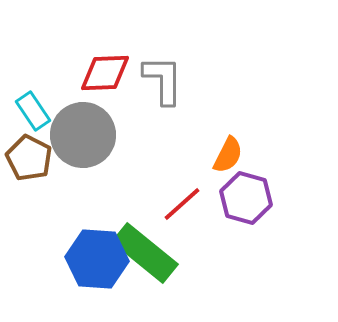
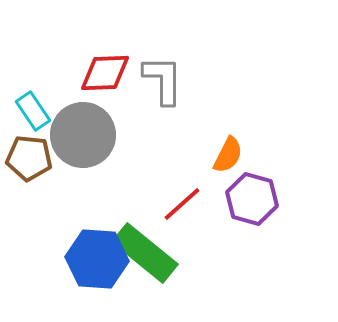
brown pentagon: rotated 21 degrees counterclockwise
purple hexagon: moved 6 px right, 1 px down
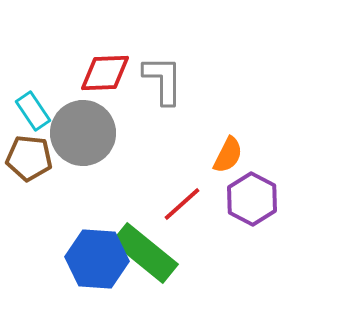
gray circle: moved 2 px up
purple hexagon: rotated 12 degrees clockwise
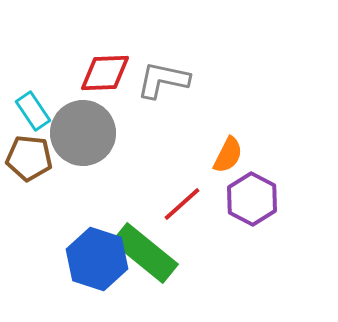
gray L-shape: rotated 78 degrees counterclockwise
blue hexagon: rotated 14 degrees clockwise
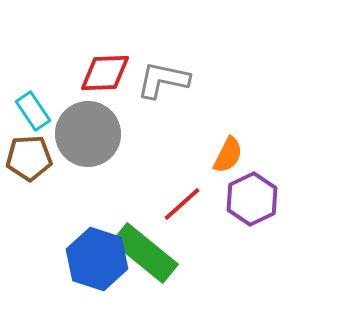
gray circle: moved 5 px right, 1 px down
brown pentagon: rotated 9 degrees counterclockwise
purple hexagon: rotated 6 degrees clockwise
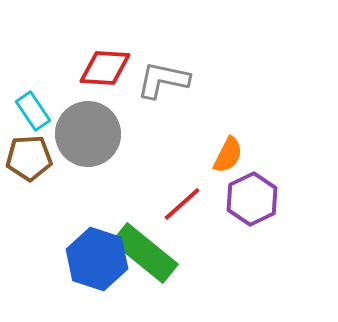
red diamond: moved 5 px up; rotated 6 degrees clockwise
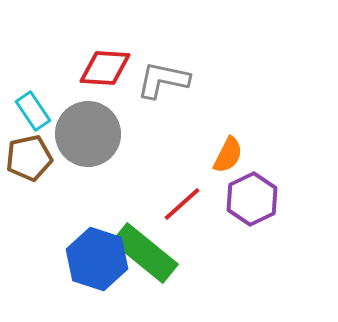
brown pentagon: rotated 9 degrees counterclockwise
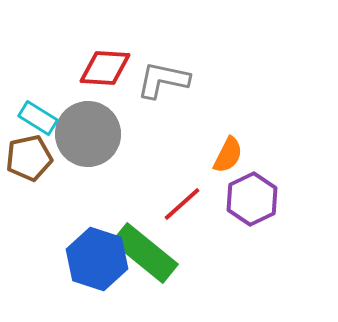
cyan rectangle: moved 5 px right, 7 px down; rotated 24 degrees counterclockwise
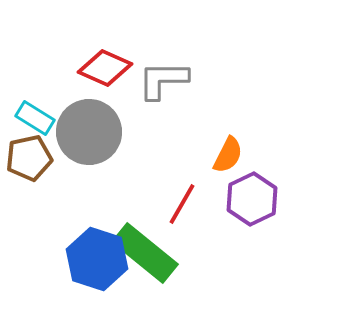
red diamond: rotated 20 degrees clockwise
gray L-shape: rotated 12 degrees counterclockwise
cyan rectangle: moved 3 px left
gray circle: moved 1 px right, 2 px up
red line: rotated 18 degrees counterclockwise
